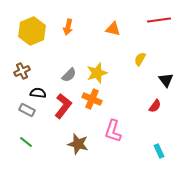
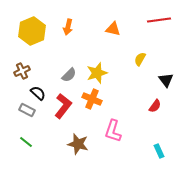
black semicircle: rotated 35 degrees clockwise
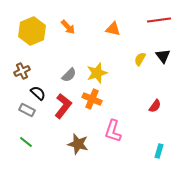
orange arrow: rotated 56 degrees counterclockwise
black triangle: moved 3 px left, 24 px up
cyan rectangle: rotated 40 degrees clockwise
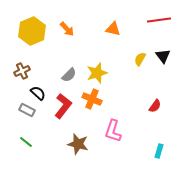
orange arrow: moved 1 px left, 2 px down
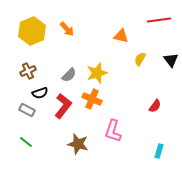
orange triangle: moved 8 px right, 7 px down
black triangle: moved 8 px right, 4 px down
brown cross: moved 6 px right
black semicircle: moved 2 px right; rotated 119 degrees clockwise
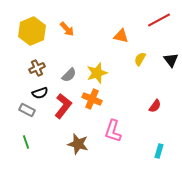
red line: rotated 20 degrees counterclockwise
brown cross: moved 9 px right, 3 px up
green line: rotated 32 degrees clockwise
